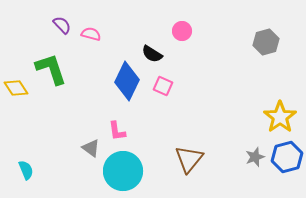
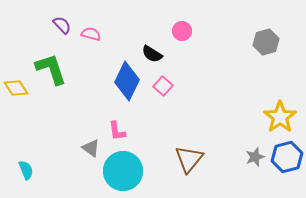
pink square: rotated 18 degrees clockwise
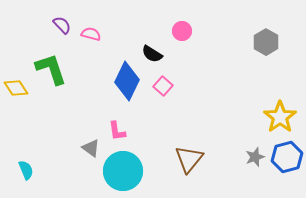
gray hexagon: rotated 15 degrees counterclockwise
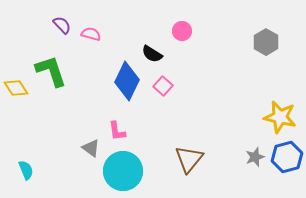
green L-shape: moved 2 px down
yellow star: rotated 24 degrees counterclockwise
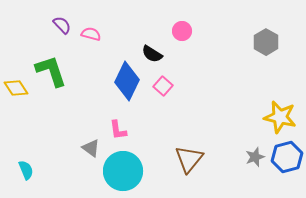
pink L-shape: moved 1 px right, 1 px up
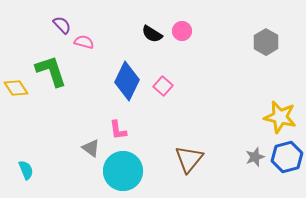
pink semicircle: moved 7 px left, 8 px down
black semicircle: moved 20 px up
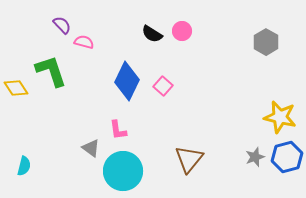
cyan semicircle: moved 2 px left, 4 px up; rotated 36 degrees clockwise
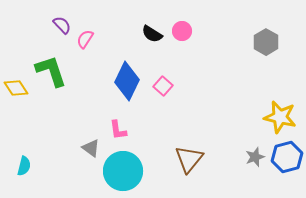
pink semicircle: moved 1 px right, 3 px up; rotated 72 degrees counterclockwise
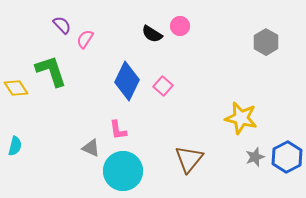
pink circle: moved 2 px left, 5 px up
yellow star: moved 39 px left, 1 px down
gray triangle: rotated 12 degrees counterclockwise
blue hexagon: rotated 12 degrees counterclockwise
cyan semicircle: moved 9 px left, 20 px up
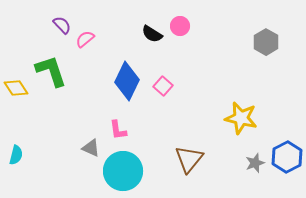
pink semicircle: rotated 18 degrees clockwise
cyan semicircle: moved 1 px right, 9 px down
gray star: moved 6 px down
